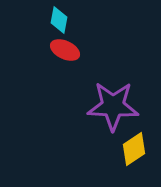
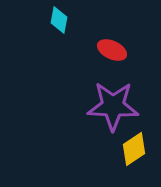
red ellipse: moved 47 px right
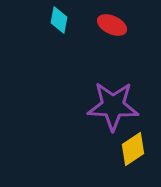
red ellipse: moved 25 px up
yellow diamond: moved 1 px left
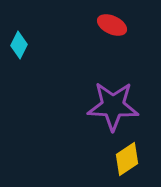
cyan diamond: moved 40 px left, 25 px down; rotated 16 degrees clockwise
yellow diamond: moved 6 px left, 10 px down
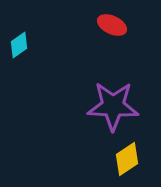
cyan diamond: rotated 28 degrees clockwise
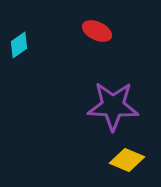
red ellipse: moved 15 px left, 6 px down
yellow diamond: moved 1 px down; rotated 56 degrees clockwise
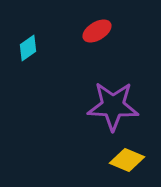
red ellipse: rotated 56 degrees counterclockwise
cyan diamond: moved 9 px right, 3 px down
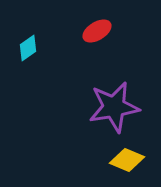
purple star: moved 1 px right, 1 px down; rotated 12 degrees counterclockwise
